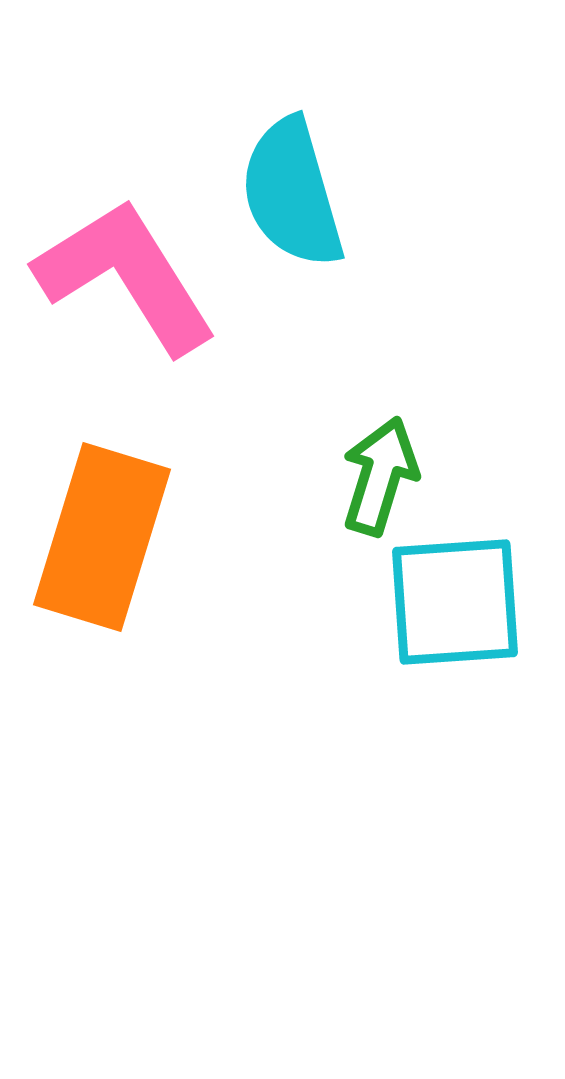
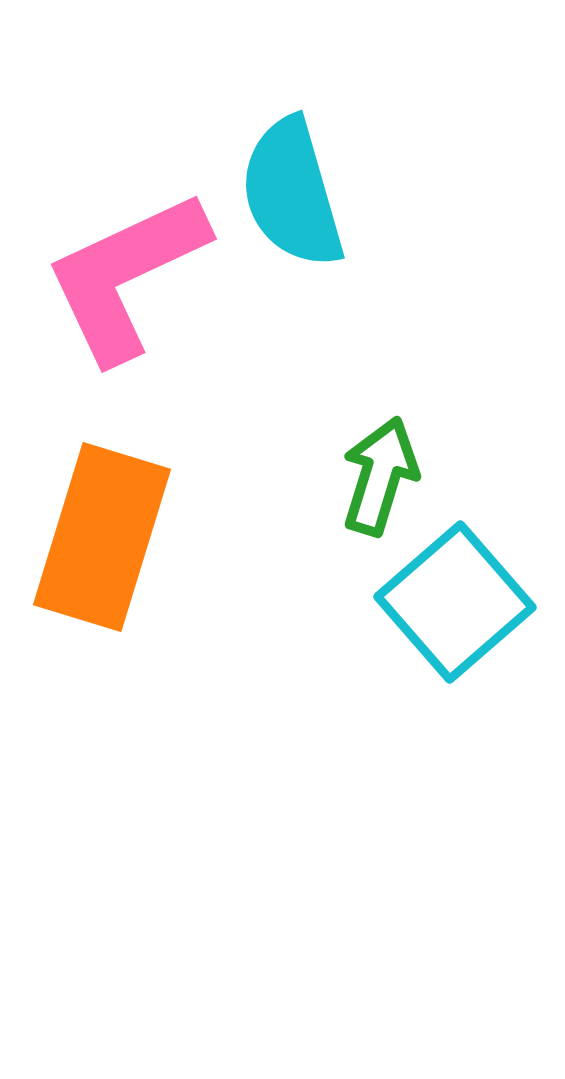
pink L-shape: rotated 83 degrees counterclockwise
cyan square: rotated 37 degrees counterclockwise
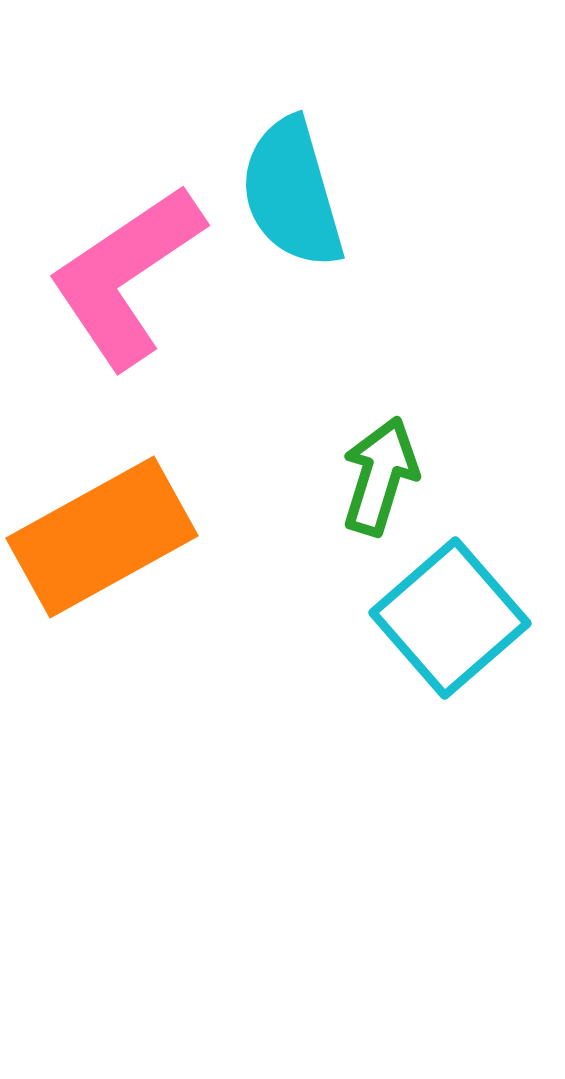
pink L-shape: rotated 9 degrees counterclockwise
orange rectangle: rotated 44 degrees clockwise
cyan square: moved 5 px left, 16 px down
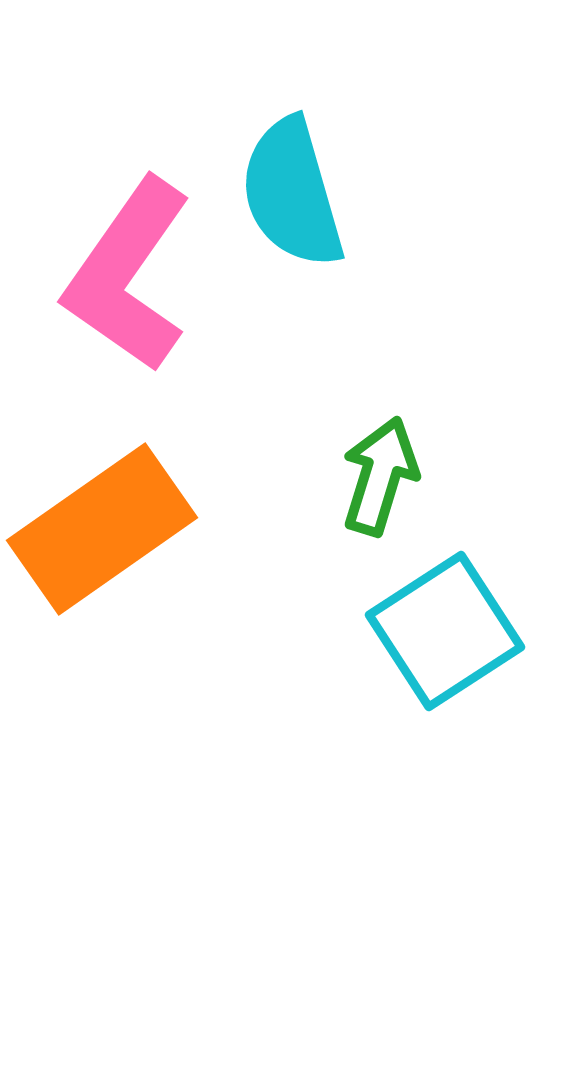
pink L-shape: moved 2 px right, 1 px up; rotated 21 degrees counterclockwise
orange rectangle: moved 8 px up; rotated 6 degrees counterclockwise
cyan square: moved 5 px left, 13 px down; rotated 8 degrees clockwise
